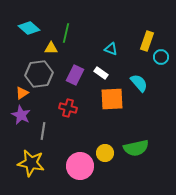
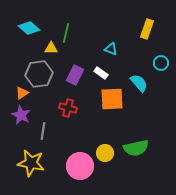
yellow rectangle: moved 12 px up
cyan circle: moved 6 px down
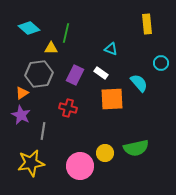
yellow rectangle: moved 5 px up; rotated 24 degrees counterclockwise
yellow star: rotated 20 degrees counterclockwise
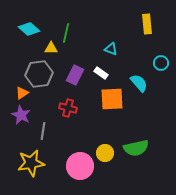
cyan diamond: moved 1 px down
